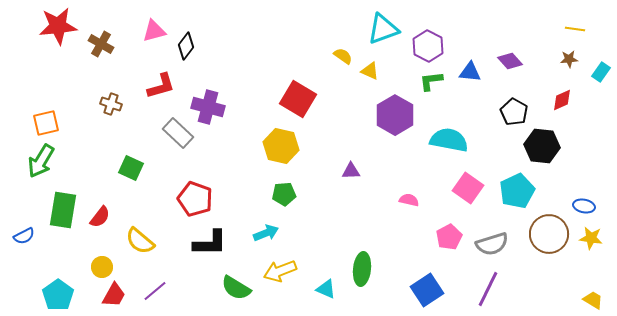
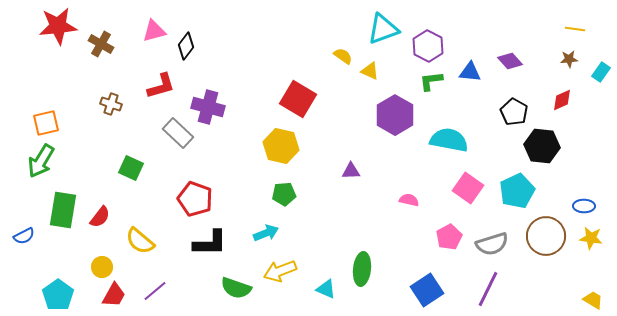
blue ellipse at (584, 206): rotated 10 degrees counterclockwise
brown circle at (549, 234): moved 3 px left, 2 px down
green semicircle at (236, 288): rotated 12 degrees counterclockwise
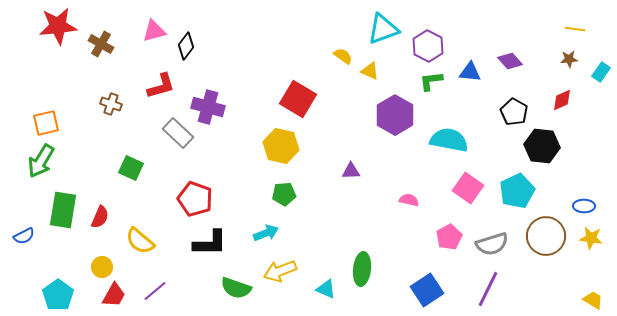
red semicircle at (100, 217): rotated 15 degrees counterclockwise
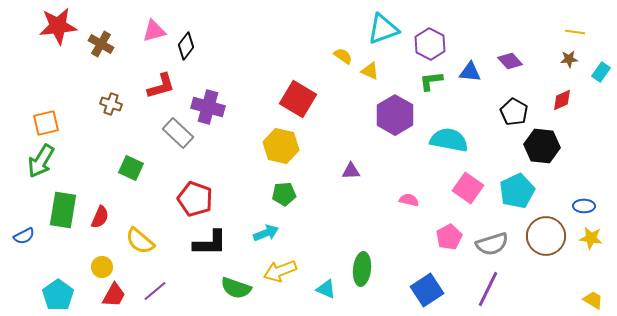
yellow line at (575, 29): moved 3 px down
purple hexagon at (428, 46): moved 2 px right, 2 px up
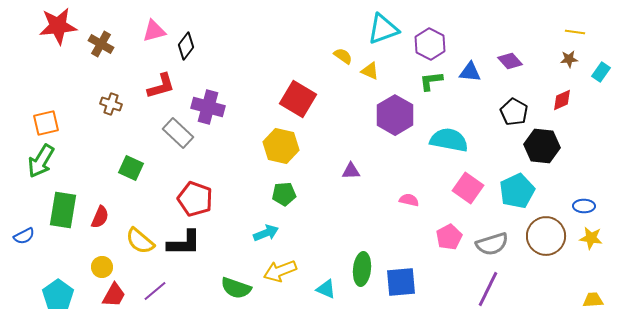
black L-shape at (210, 243): moved 26 px left
blue square at (427, 290): moved 26 px left, 8 px up; rotated 28 degrees clockwise
yellow trapezoid at (593, 300): rotated 35 degrees counterclockwise
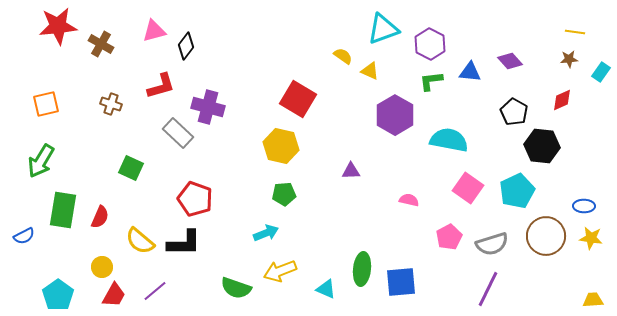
orange square at (46, 123): moved 19 px up
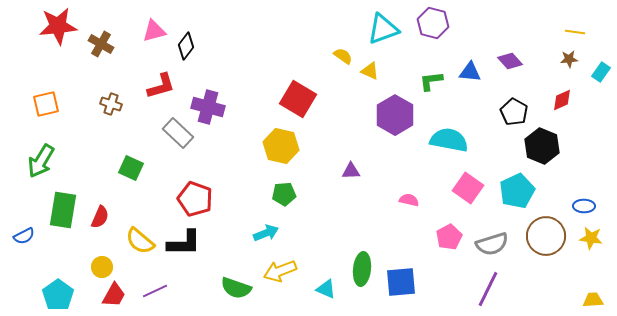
purple hexagon at (430, 44): moved 3 px right, 21 px up; rotated 12 degrees counterclockwise
black hexagon at (542, 146): rotated 16 degrees clockwise
purple line at (155, 291): rotated 15 degrees clockwise
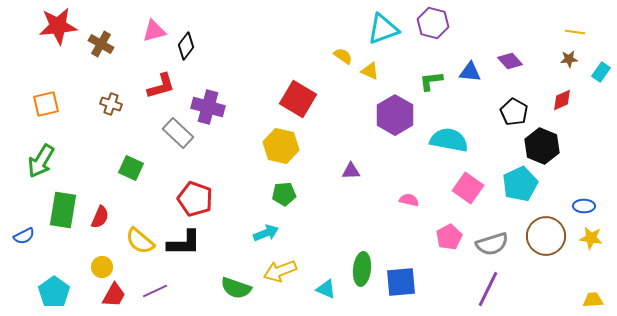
cyan pentagon at (517, 191): moved 3 px right, 7 px up
cyan pentagon at (58, 295): moved 4 px left, 3 px up
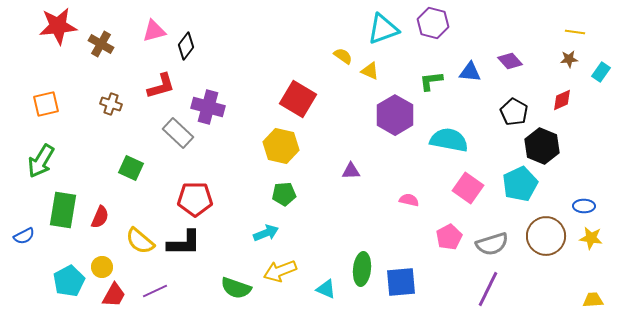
red pentagon at (195, 199): rotated 20 degrees counterclockwise
cyan pentagon at (54, 292): moved 15 px right, 11 px up; rotated 8 degrees clockwise
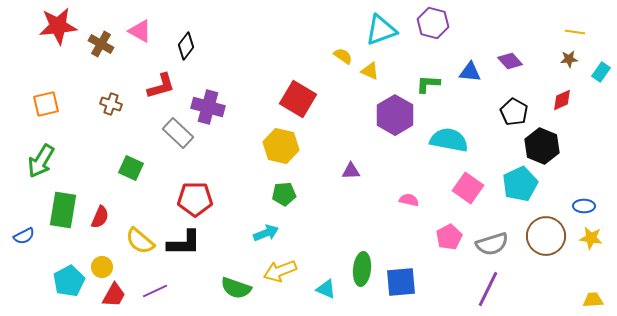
cyan triangle at (383, 29): moved 2 px left, 1 px down
pink triangle at (154, 31): moved 14 px left; rotated 45 degrees clockwise
green L-shape at (431, 81): moved 3 px left, 3 px down; rotated 10 degrees clockwise
